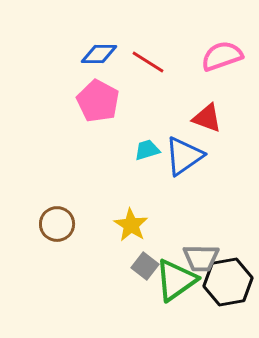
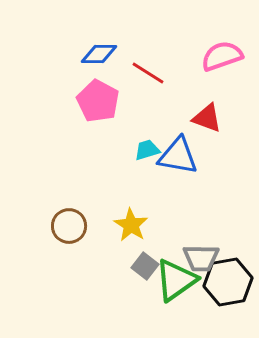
red line: moved 11 px down
blue triangle: moved 6 px left; rotated 45 degrees clockwise
brown circle: moved 12 px right, 2 px down
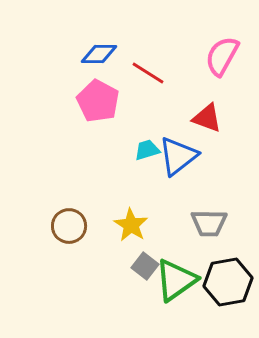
pink semicircle: rotated 42 degrees counterclockwise
blue triangle: rotated 48 degrees counterclockwise
gray trapezoid: moved 8 px right, 35 px up
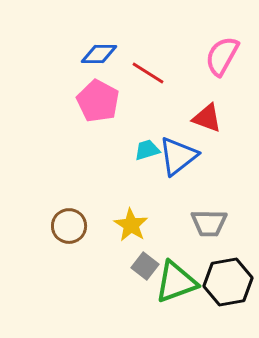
green triangle: moved 2 px down; rotated 15 degrees clockwise
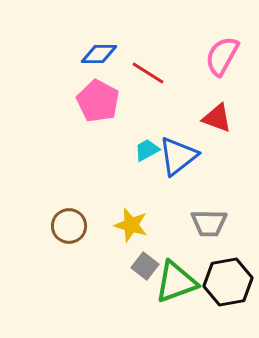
red triangle: moved 10 px right
cyan trapezoid: rotated 12 degrees counterclockwise
yellow star: rotated 16 degrees counterclockwise
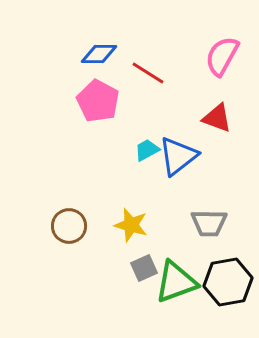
gray square: moved 1 px left, 2 px down; rotated 28 degrees clockwise
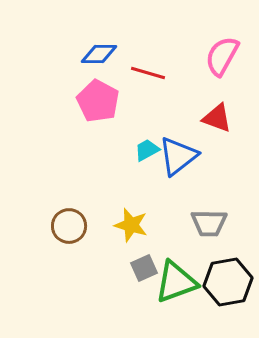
red line: rotated 16 degrees counterclockwise
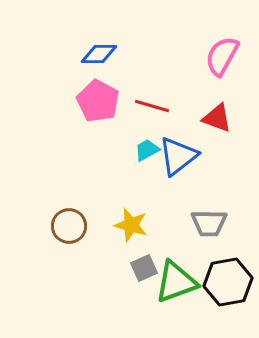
red line: moved 4 px right, 33 px down
